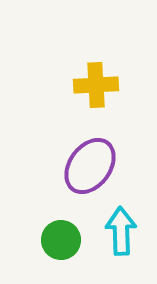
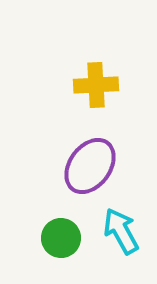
cyan arrow: rotated 27 degrees counterclockwise
green circle: moved 2 px up
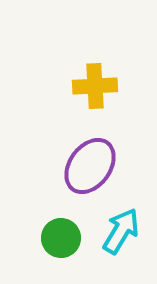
yellow cross: moved 1 px left, 1 px down
cyan arrow: rotated 60 degrees clockwise
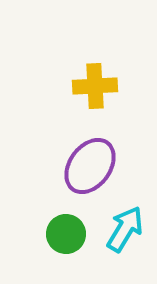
cyan arrow: moved 4 px right, 2 px up
green circle: moved 5 px right, 4 px up
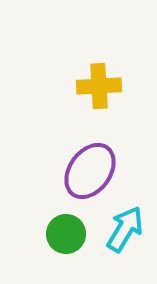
yellow cross: moved 4 px right
purple ellipse: moved 5 px down
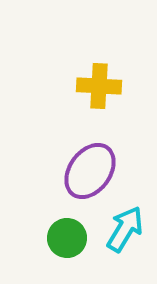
yellow cross: rotated 6 degrees clockwise
green circle: moved 1 px right, 4 px down
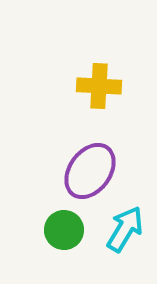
green circle: moved 3 px left, 8 px up
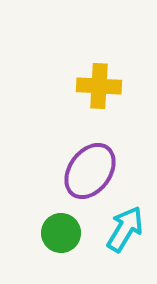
green circle: moved 3 px left, 3 px down
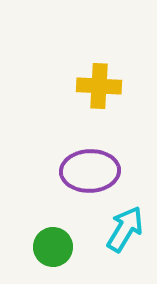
purple ellipse: rotated 52 degrees clockwise
green circle: moved 8 px left, 14 px down
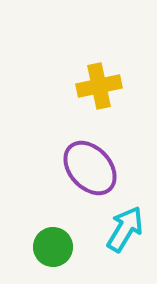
yellow cross: rotated 15 degrees counterclockwise
purple ellipse: moved 3 px up; rotated 50 degrees clockwise
